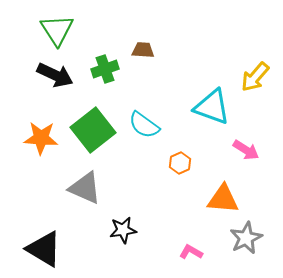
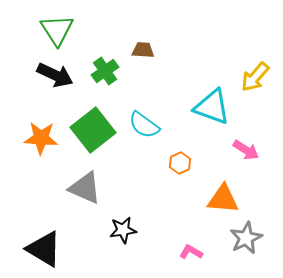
green cross: moved 2 px down; rotated 16 degrees counterclockwise
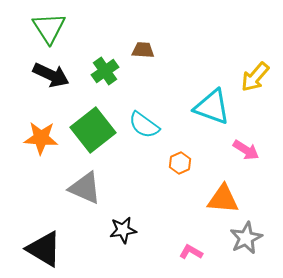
green triangle: moved 8 px left, 2 px up
black arrow: moved 4 px left
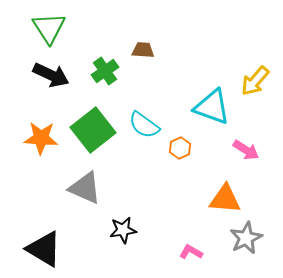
yellow arrow: moved 4 px down
orange hexagon: moved 15 px up
orange triangle: moved 2 px right
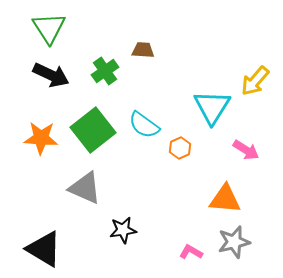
cyan triangle: rotated 42 degrees clockwise
gray star: moved 12 px left, 4 px down; rotated 12 degrees clockwise
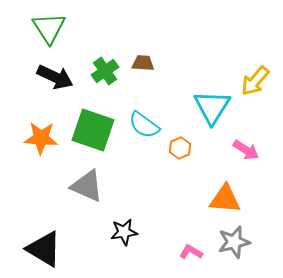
brown trapezoid: moved 13 px down
black arrow: moved 4 px right, 2 px down
green square: rotated 33 degrees counterclockwise
gray triangle: moved 2 px right, 2 px up
black star: moved 1 px right, 2 px down
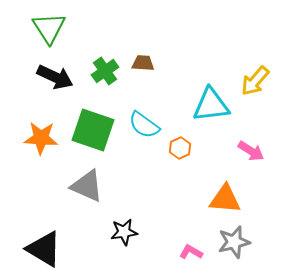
cyan triangle: moved 1 px left, 2 px up; rotated 51 degrees clockwise
pink arrow: moved 5 px right, 1 px down
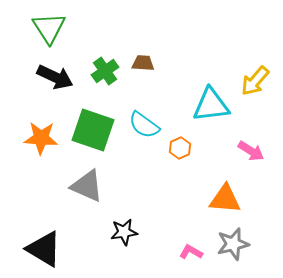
gray star: moved 1 px left, 2 px down
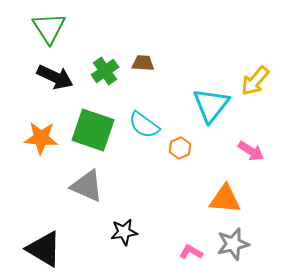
cyan triangle: rotated 45 degrees counterclockwise
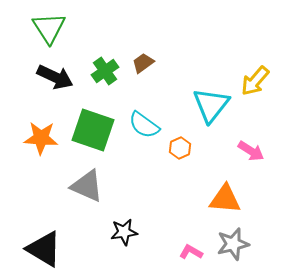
brown trapezoid: rotated 40 degrees counterclockwise
